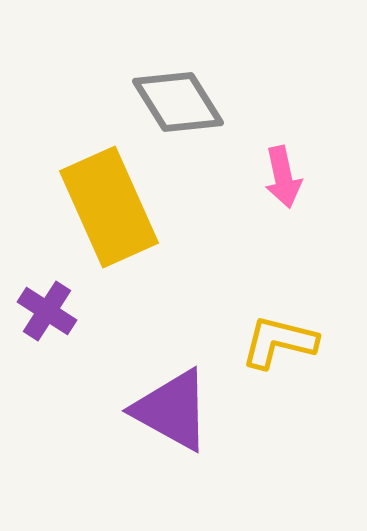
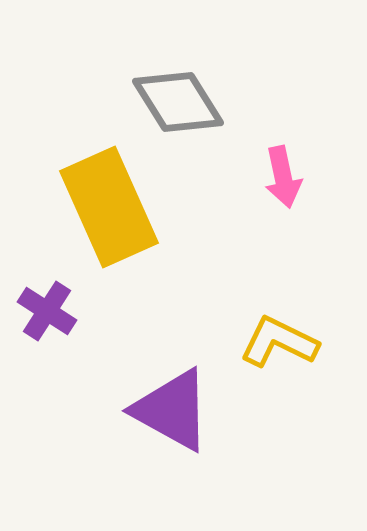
yellow L-shape: rotated 12 degrees clockwise
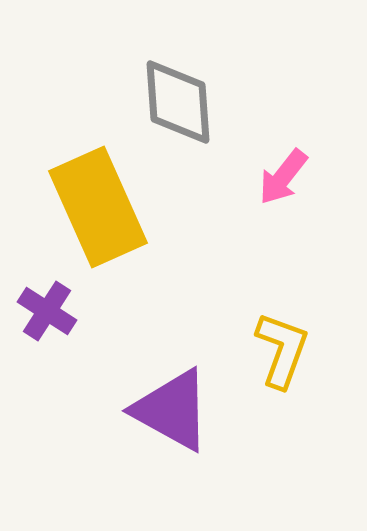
gray diamond: rotated 28 degrees clockwise
pink arrow: rotated 50 degrees clockwise
yellow rectangle: moved 11 px left
yellow L-shape: moved 3 px right, 8 px down; rotated 84 degrees clockwise
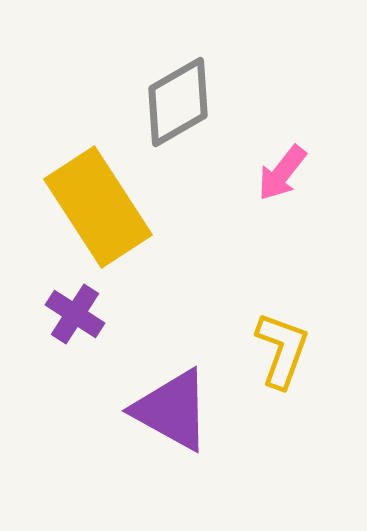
gray diamond: rotated 64 degrees clockwise
pink arrow: moved 1 px left, 4 px up
yellow rectangle: rotated 9 degrees counterclockwise
purple cross: moved 28 px right, 3 px down
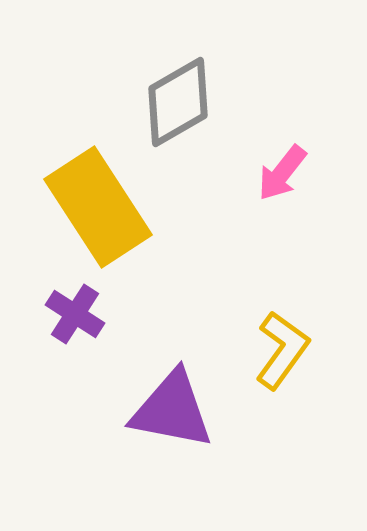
yellow L-shape: rotated 16 degrees clockwise
purple triangle: rotated 18 degrees counterclockwise
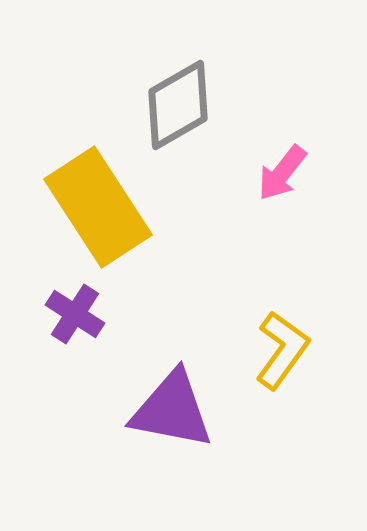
gray diamond: moved 3 px down
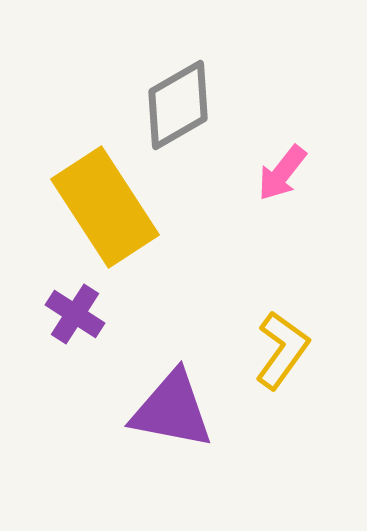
yellow rectangle: moved 7 px right
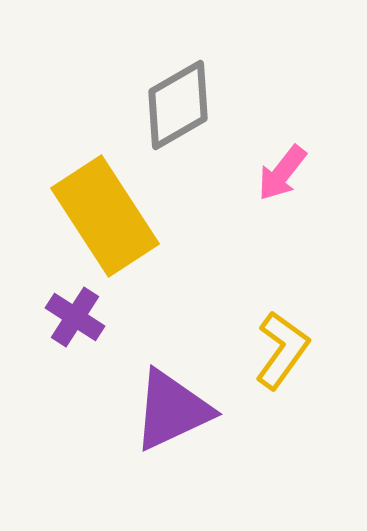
yellow rectangle: moved 9 px down
purple cross: moved 3 px down
purple triangle: rotated 36 degrees counterclockwise
